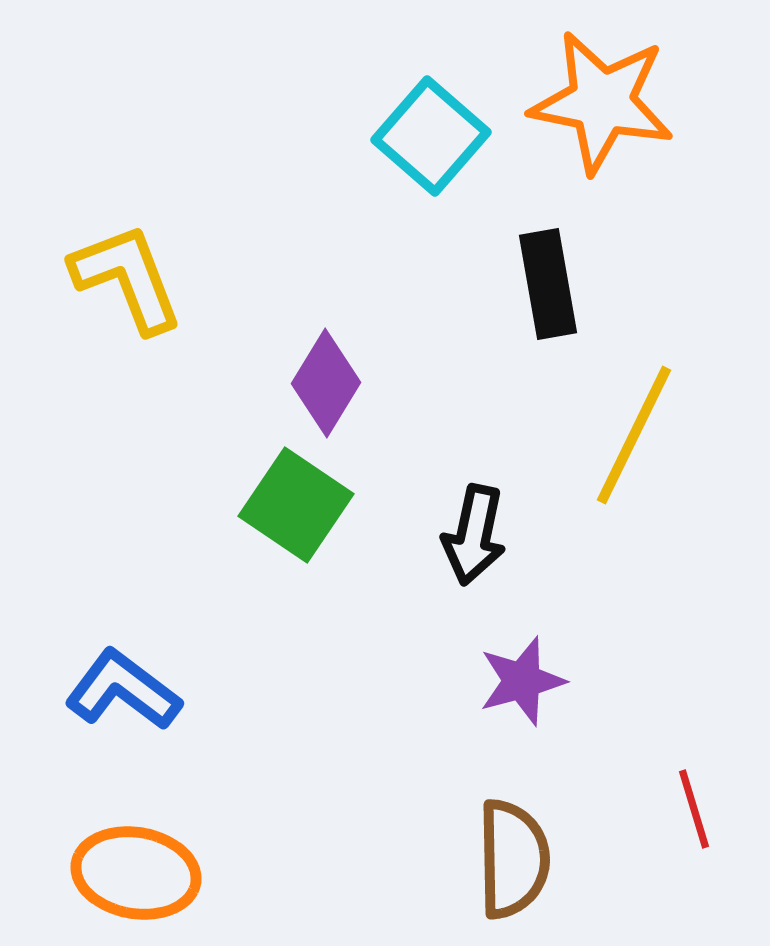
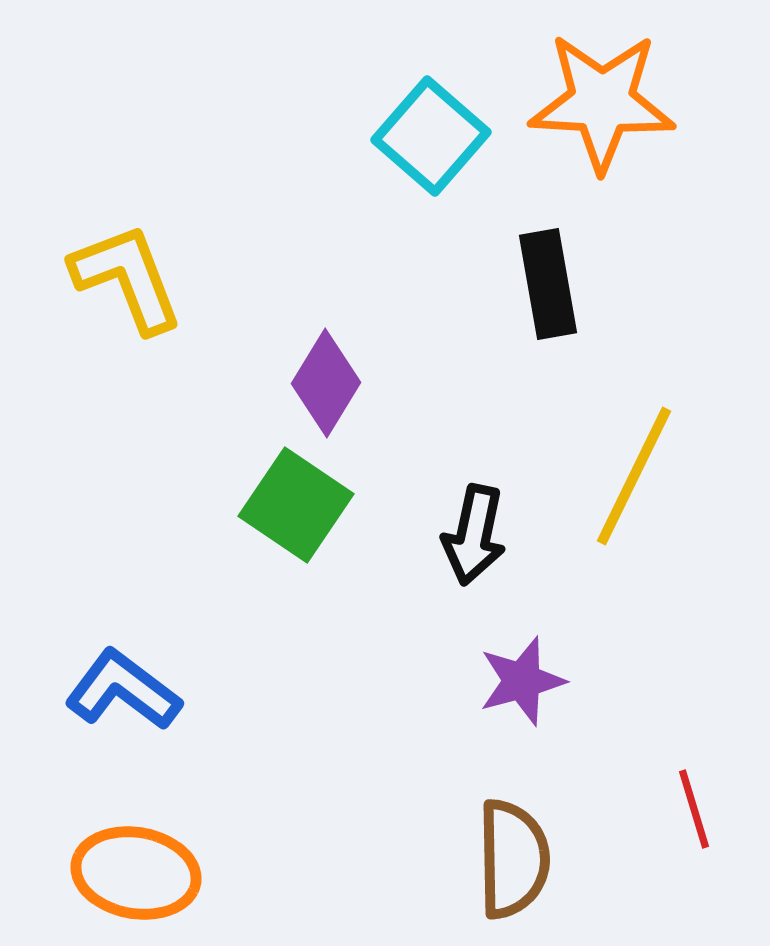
orange star: rotated 8 degrees counterclockwise
yellow line: moved 41 px down
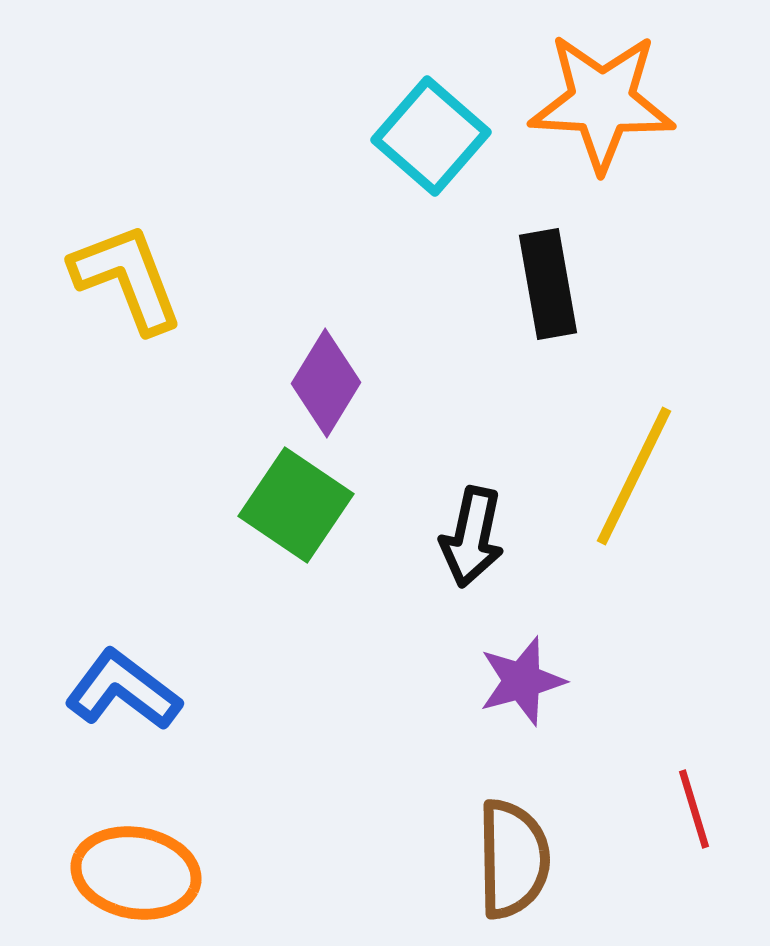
black arrow: moved 2 px left, 2 px down
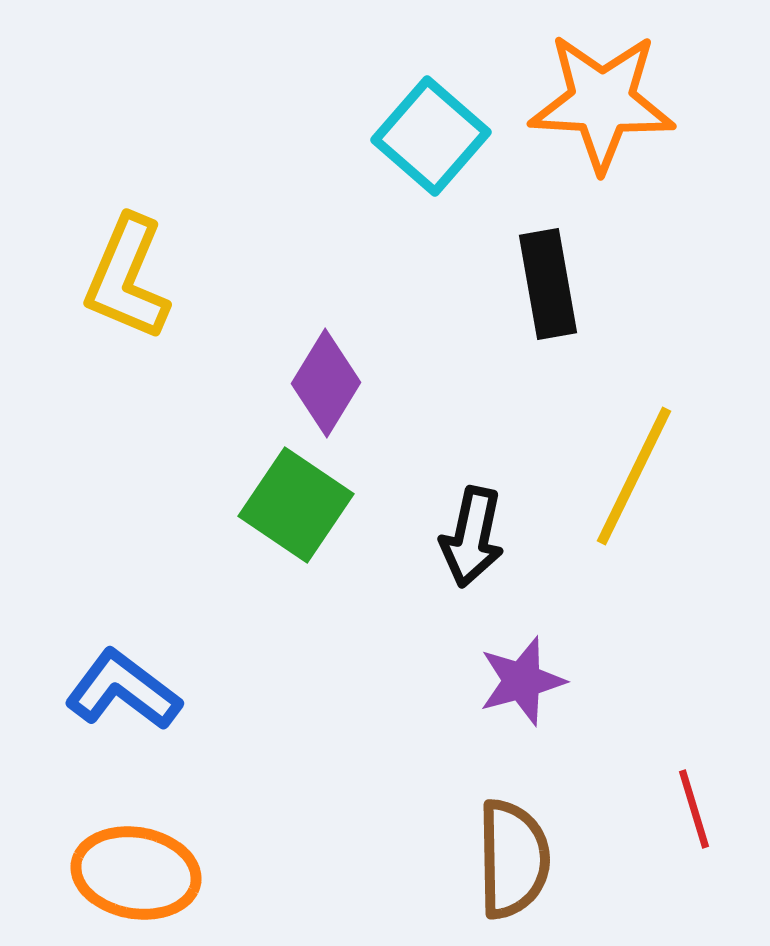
yellow L-shape: rotated 136 degrees counterclockwise
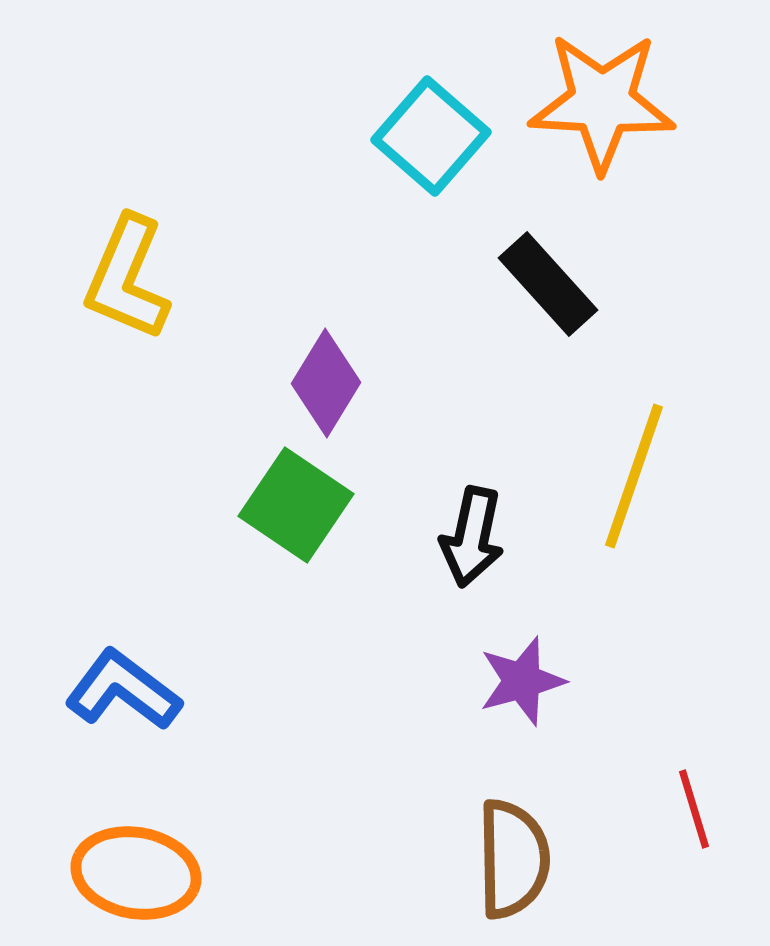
black rectangle: rotated 32 degrees counterclockwise
yellow line: rotated 7 degrees counterclockwise
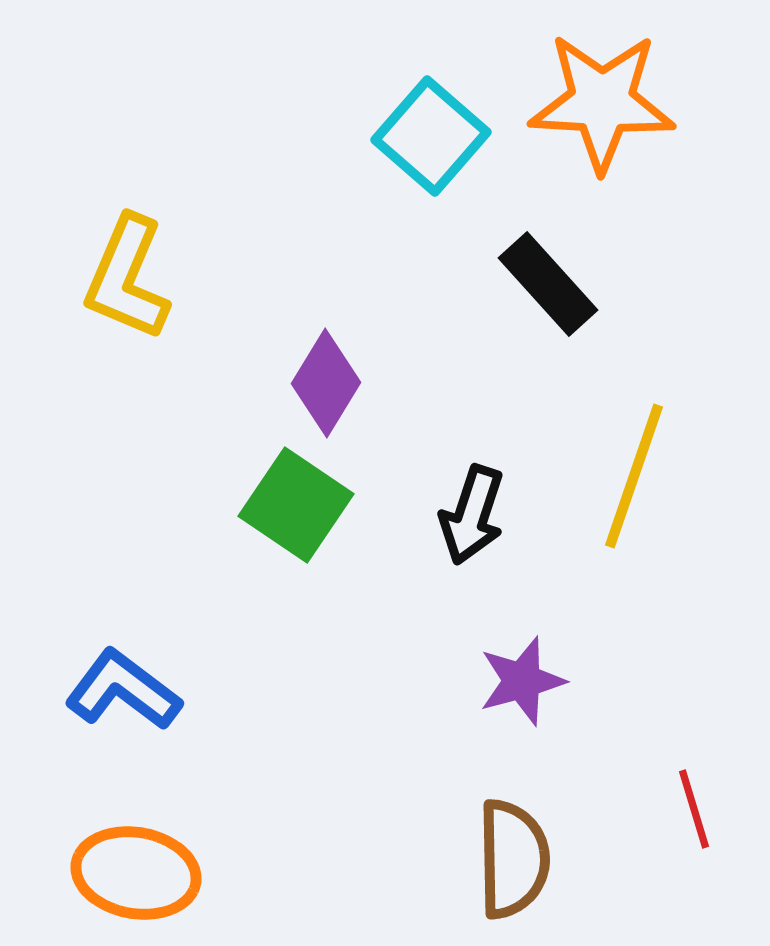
black arrow: moved 22 px up; rotated 6 degrees clockwise
